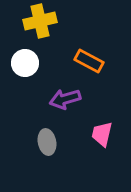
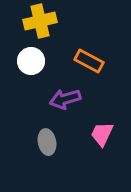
white circle: moved 6 px right, 2 px up
pink trapezoid: rotated 12 degrees clockwise
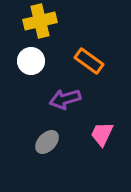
orange rectangle: rotated 8 degrees clockwise
gray ellipse: rotated 55 degrees clockwise
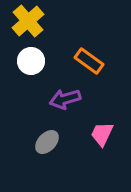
yellow cross: moved 12 px left; rotated 28 degrees counterclockwise
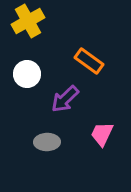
yellow cross: rotated 12 degrees clockwise
white circle: moved 4 px left, 13 px down
purple arrow: rotated 28 degrees counterclockwise
gray ellipse: rotated 45 degrees clockwise
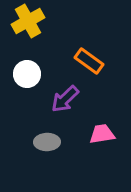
pink trapezoid: rotated 56 degrees clockwise
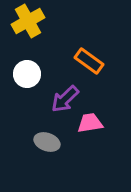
pink trapezoid: moved 12 px left, 11 px up
gray ellipse: rotated 20 degrees clockwise
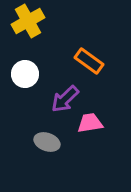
white circle: moved 2 px left
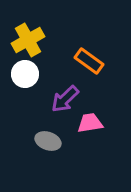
yellow cross: moved 19 px down
gray ellipse: moved 1 px right, 1 px up
